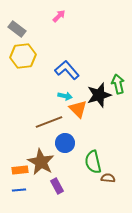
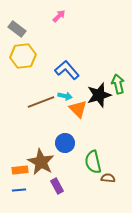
brown line: moved 8 px left, 20 px up
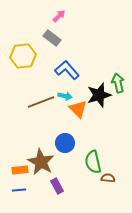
gray rectangle: moved 35 px right, 9 px down
green arrow: moved 1 px up
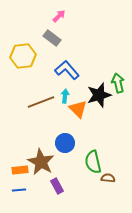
cyan arrow: rotated 96 degrees counterclockwise
